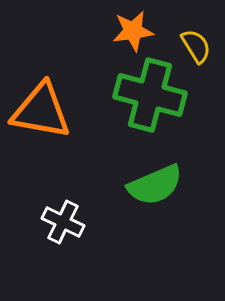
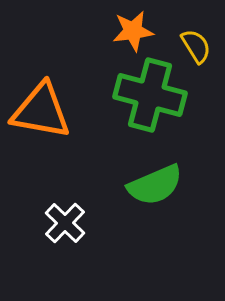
white cross: moved 2 px right, 1 px down; rotated 18 degrees clockwise
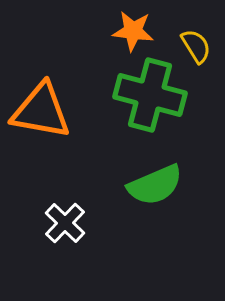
orange star: rotated 15 degrees clockwise
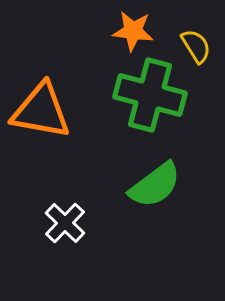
green semicircle: rotated 14 degrees counterclockwise
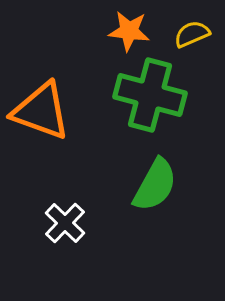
orange star: moved 4 px left
yellow semicircle: moved 4 px left, 12 px up; rotated 81 degrees counterclockwise
orange triangle: rotated 10 degrees clockwise
green semicircle: rotated 24 degrees counterclockwise
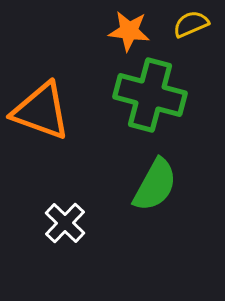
yellow semicircle: moved 1 px left, 10 px up
